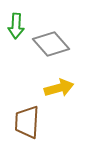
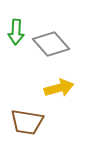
green arrow: moved 6 px down
brown trapezoid: rotated 84 degrees counterclockwise
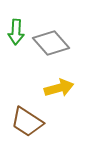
gray diamond: moved 1 px up
brown trapezoid: rotated 24 degrees clockwise
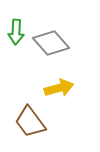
brown trapezoid: moved 3 px right; rotated 20 degrees clockwise
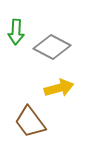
gray diamond: moved 1 px right, 4 px down; rotated 21 degrees counterclockwise
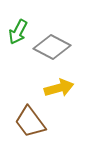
green arrow: moved 2 px right; rotated 25 degrees clockwise
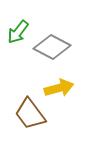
green arrow: rotated 10 degrees clockwise
brown trapezoid: moved 8 px up
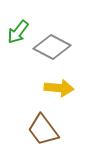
yellow arrow: rotated 20 degrees clockwise
brown trapezoid: moved 13 px right, 16 px down
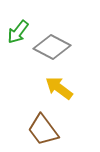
yellow arrow: rotated 148 degrees counterclockwise
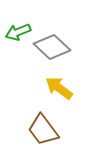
green arrow: rotated 30 degrees clockwise
gray diamond: rotated 15 degrees clockwise
